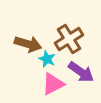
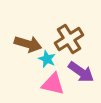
pink triangle: rotated 40 degrees clockwise
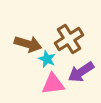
purple arrow: rotated 112 degrees clockwise
pink triangle: rotated 20 degrees counterclockwise
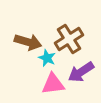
brown arrow: moved 2 px up
cyan star: moved 1 px up
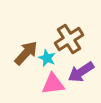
brown arrow: moved 2 px left, 11 px down; rotated 64 degrees counterclockwise
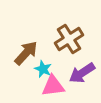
cyan star: moved 4 px left, 11 px down
purple arrow: moved 1 px right, 1 px down
pink triangle: moved 2 px down
